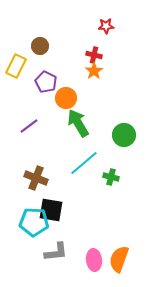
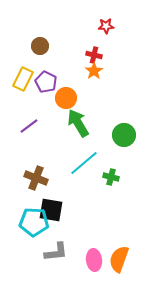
yellow rectangle: moved 7 px right, 13 px down
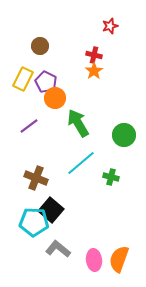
red star: moved 4 px right; rotated 14 degrees counterclockwise
orange circle: moved 11 px left
cyan line: moved 3 px left
black square: rotated 30 degrees clockwise
gray L-shape: moved 2 px right, 3 px up; rotated 135 degrees counterclockwise
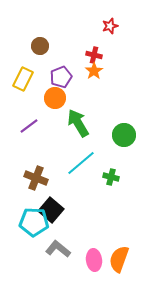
purple pentagon: moved 15 px right, 5 px up; rotated 25 degrees clockwise
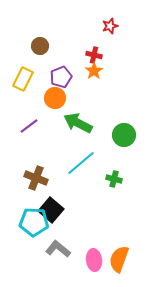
green arrow: rotated 32 degrees counterclockwise
green cross: moved 3 px right, 2 px down
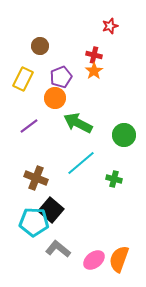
pink ellipse: rotated 60 degrees clockwise
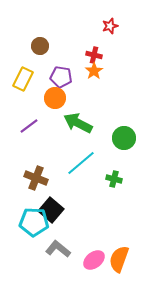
purple pentagon: rotated 30 degrees clockwise
green circle: moved 3 px down
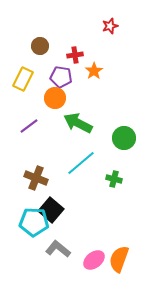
red cross: moved 19 px left; rotated 21 degrees counterclockwise
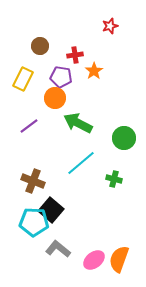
brown cross: moved 3 px left, 3 px down
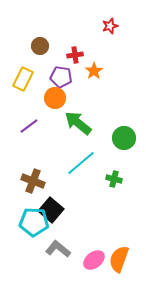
green arrow: rotated 12 degrees clockwise
